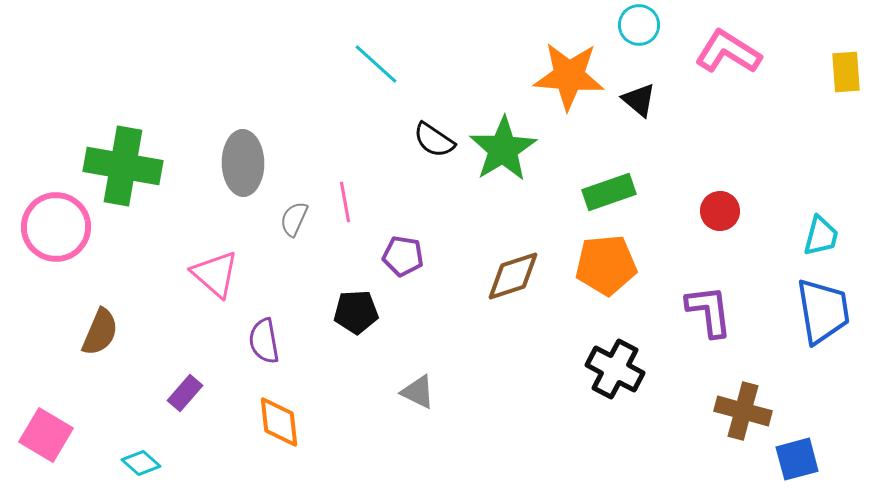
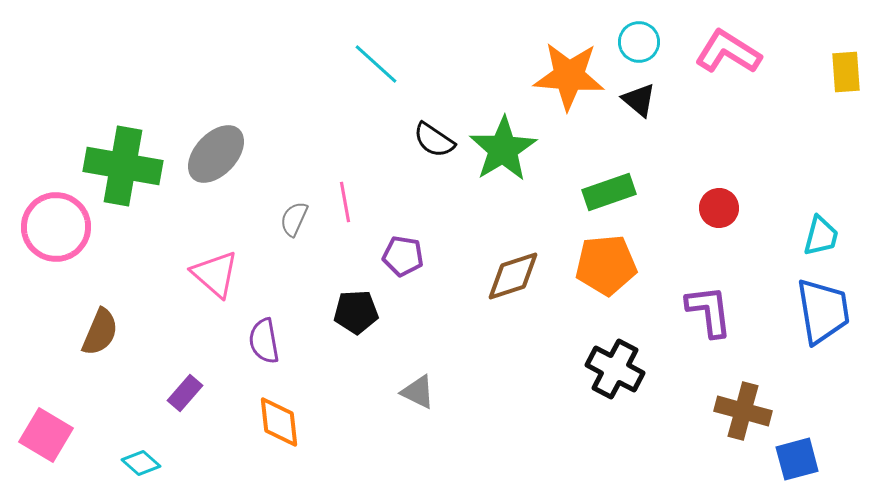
cyan circle: moved 17 px down
gray ellipse: moved 27 px left, 9 px up; rotated 44 degrees clockwise
red circle: moved 1 px left, 3 px up
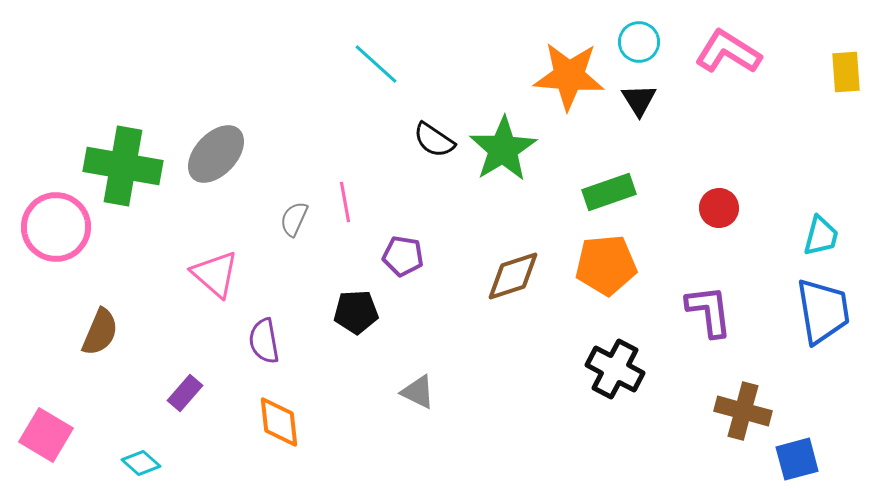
black triangle: rotated 18 degrees clockwise
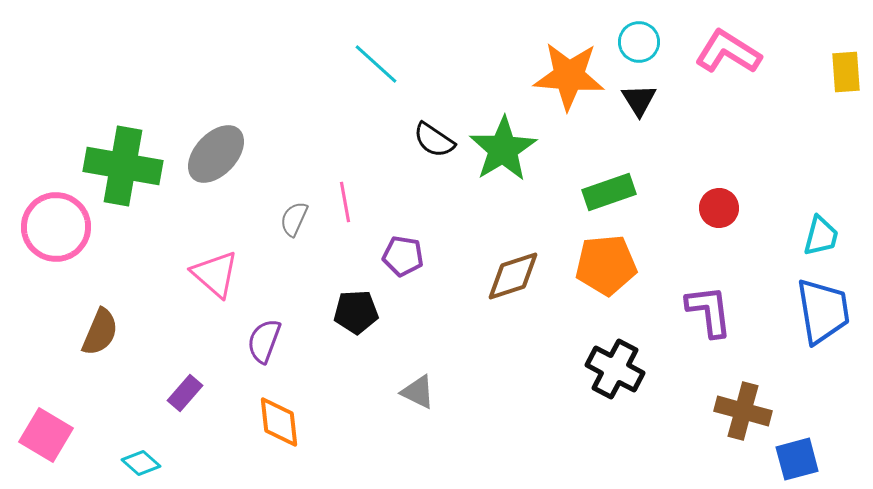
purple semicircle: rotated 30 degrees clockwise
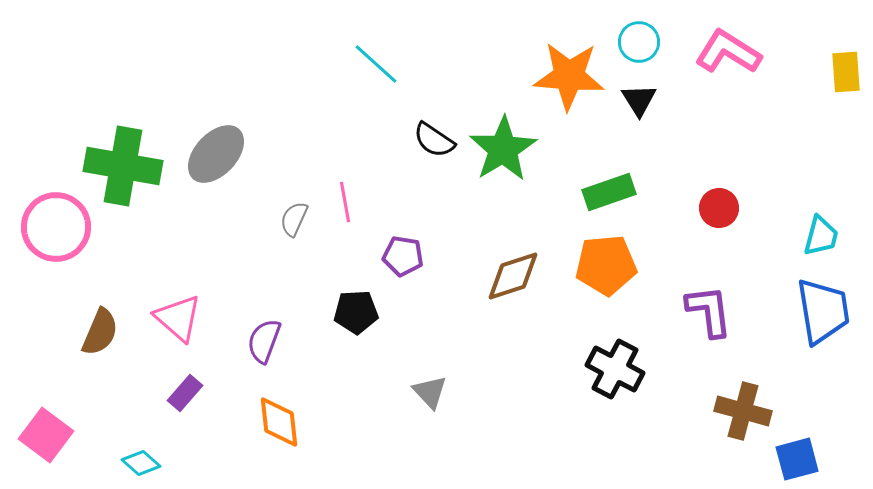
pink triangle: moved 37 px left, 44 px down
gray triangle: moved 12 px right; rotated 21 degrees clockwise
pink square: rotated 6 degrees clockwise
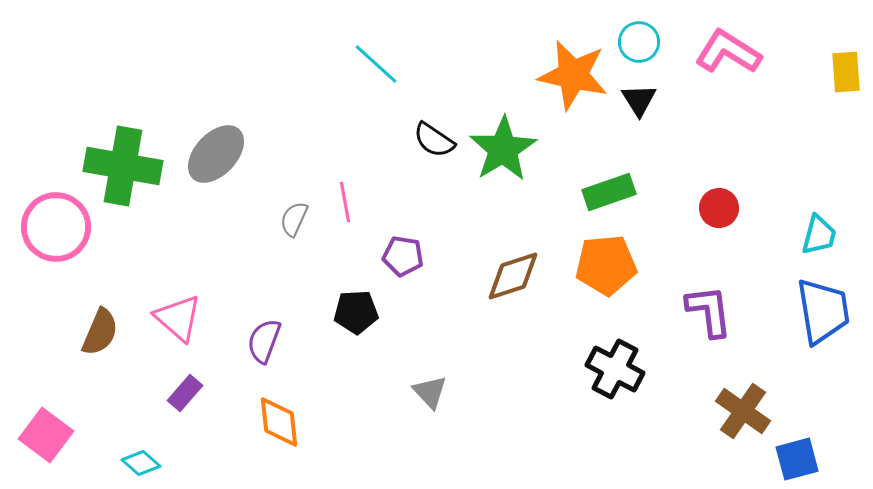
orange star: moved 4 px right, 1 px up; rotated 8 degrees clockwise
cyan trapezoid: moved 2 px left, 1 px up
brown cross: rotated 20 degrees clockwise
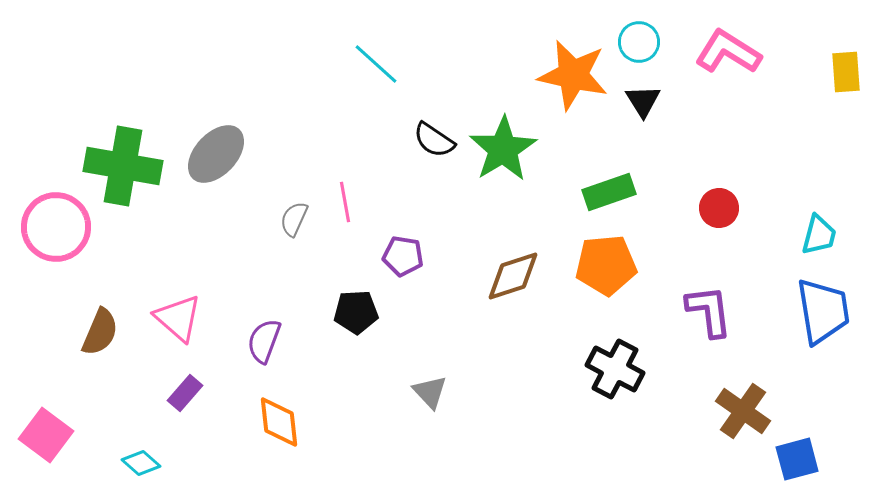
black triangle: moved 4 px right, 1 px down
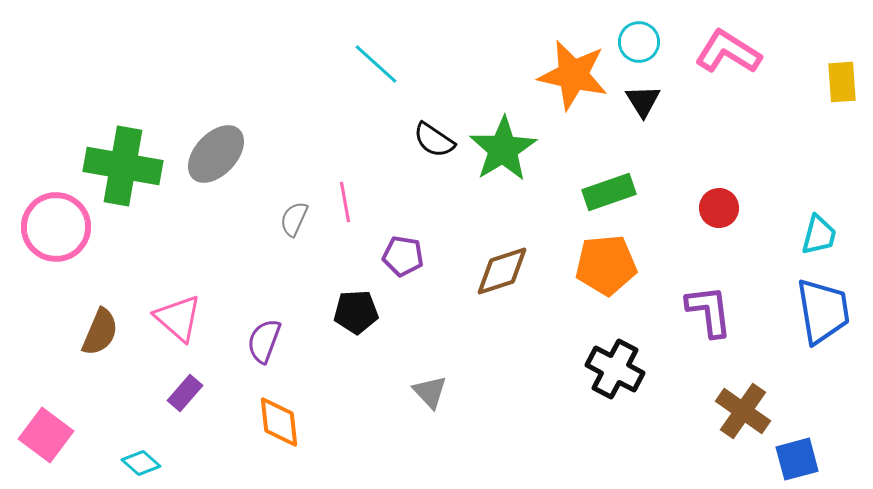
yellow rectangle: moved 4 px left, 10 px down
brown diamond: moved 11 px left, 5 px up
